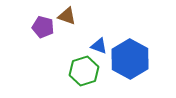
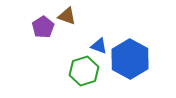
purple pentagon: rotated 25 degrees clockwise
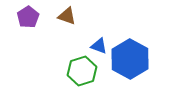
purple pentagon: moved 15 px left, 10 px up
green hexagon: moved 2 px left
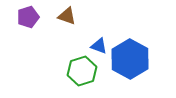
purple pentagon: rotated 15 degrees clockwise
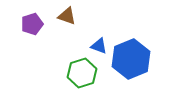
purple pentagon: moved 4 px right, 7 px down
blue hexagon: moved 1 px right; rotated 9 degrees clockwise
green hexagon: moved 2 px down
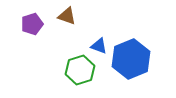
green hexagon: moved 2 px left, 3 px up
